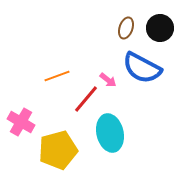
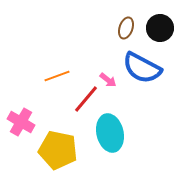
yellow pentagon: rotated 27 degrees clockwise
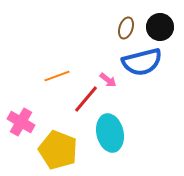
black circle: moved 1 px up
blue semicircle: moved 6 px up; rotated 42 degrees counterclockwise
yellow pentagon: rotated 9 degrees clockwise
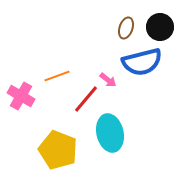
pink cross: moved 26 px up
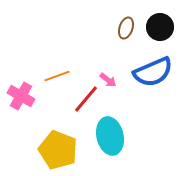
blue semicircle: moved 11 px right, 10 px down; rotated 9 degrees counterclockwise
cyan ellipse: moved 3 px down
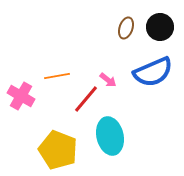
orange line: rotated 10 degrees clockwise
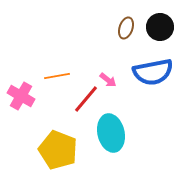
blue semicircle: rotated 12 degrees clockwise
cyan ellipse: moved 1 px right, 3 px up
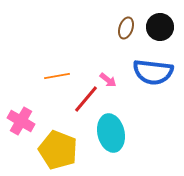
blue semicircle: rotated 18 degrees clockwise
pink cross: moved 25 px down
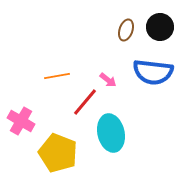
brown ellipse: moved 2 px down
red line: moved 1 px left, 3 px down
yellow pentagon: moved 3 px down
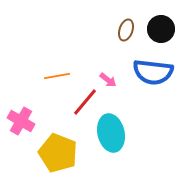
black circle: moved 1 px right, 2 px down
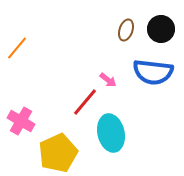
orange line: moved 40 px left, 28 px up; rotated 40 degrees counterclockwise
yellow pentagon: rotated 27 degrees clockwise
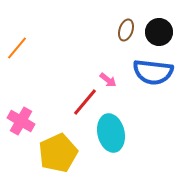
black circle: moved 2 px left, 3 px down
